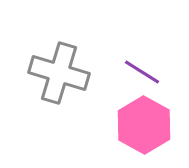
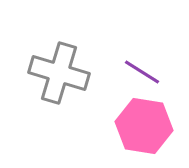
pink hexagon: moved 1 px down; rotated 20 degrees counterclockwise
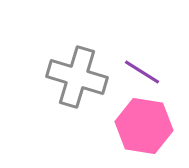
gray cross: moved 18 px right, 4 px down
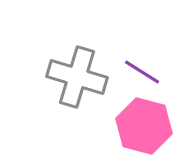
pink hexagon: rotated 6 degrees clockwise
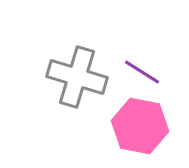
pink hexagon: moved 4 px left; rotated 4 degrees counterclockwise
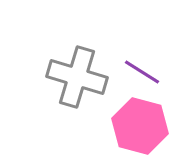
pink hexagon: rotated 4 degrees clockwise
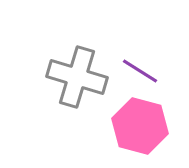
purple line: moved 2 px left, 1 px up
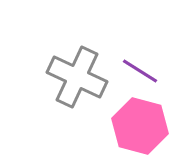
gray cross: rotated 8 degrees clockwise
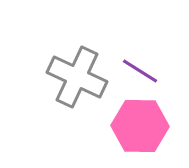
pink hexagon: rotated 14 degrees counterclockwise
